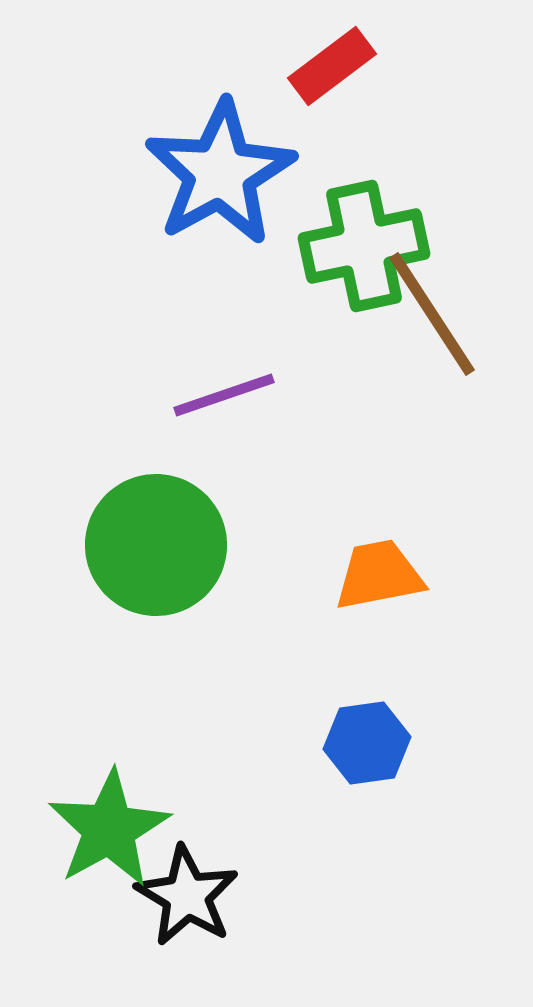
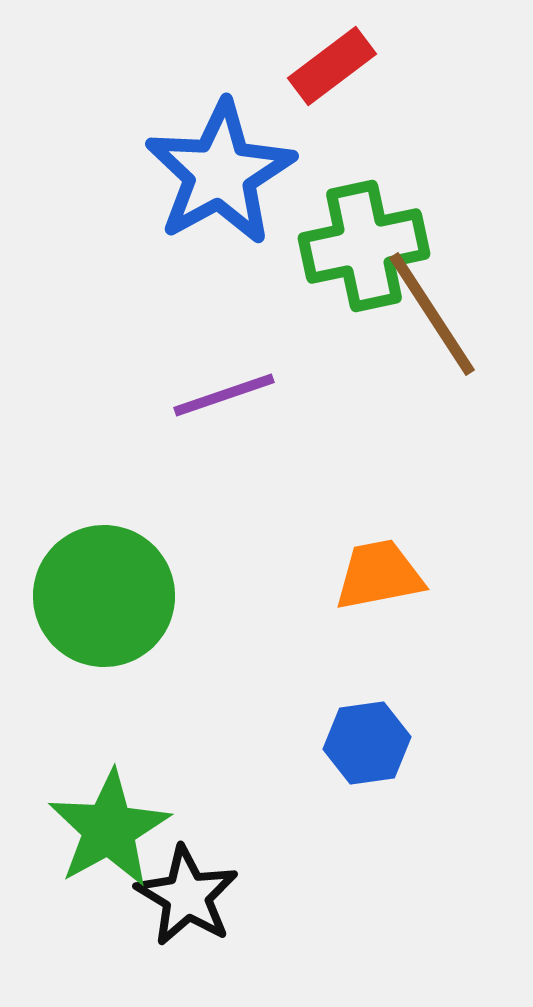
green circle: moved 52 px left, 51 px down
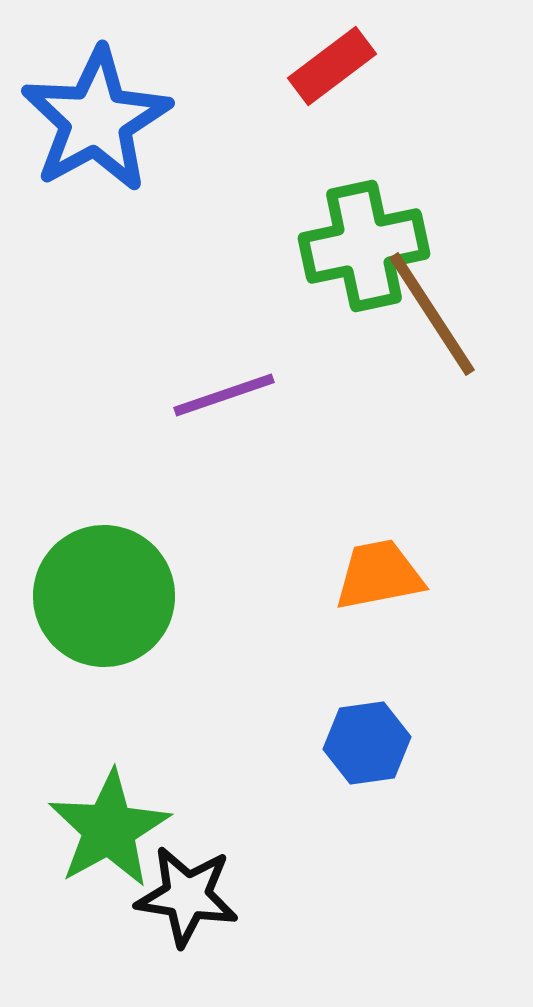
blue star: moved 124 px left, 53 px up
black star: rotated 22 degrees counterclockwise
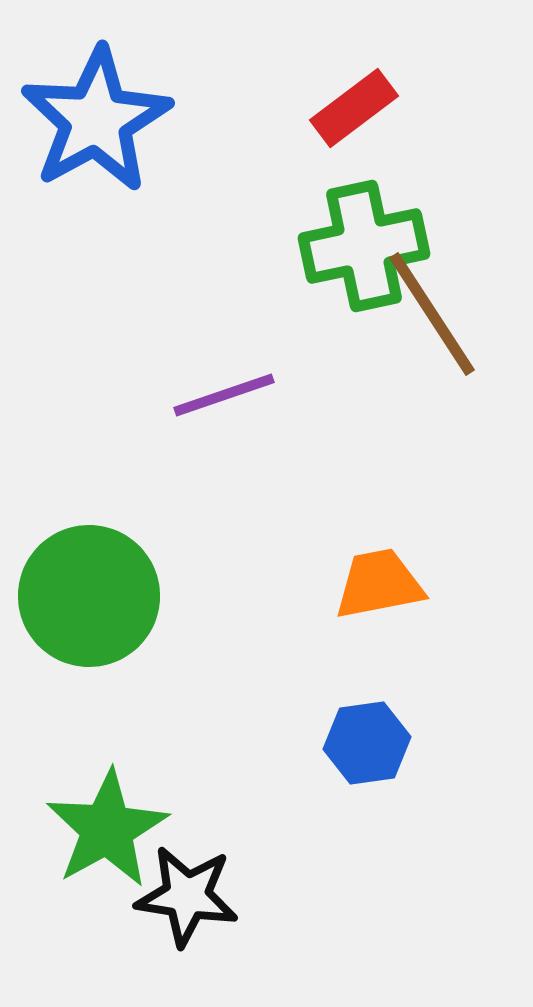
red rectangle: moved 22 px right, 42 px down
orange trapezoid: moved 9 px down
green circle: moved 15 px left
green star: moved 2 px left
